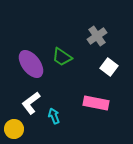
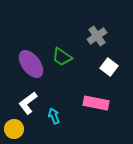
white L-shape: moved 3 px left
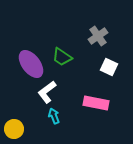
gray cross: moved 1 px right
white square: rotated 12 degrees counterclockwise
white L-shape: moved 19 px right, 11 px up
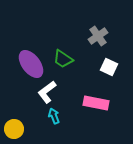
green trapezoid: moved 1 px right, 2 px down
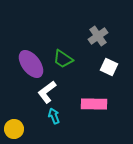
pink rectangle: moved 2 px left, 1 px down; rotated 10 degrees counterclockwise
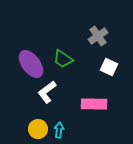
cyan arrow: moved 5 px right, 14 px down; rotated 28 degrees clockwise
yellow circle: moved 24 px right
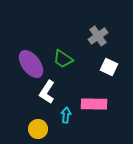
white L-shape: rotated 20 degrees counterclockwise
cyan arrow: moved 7 px right, 15 px up
